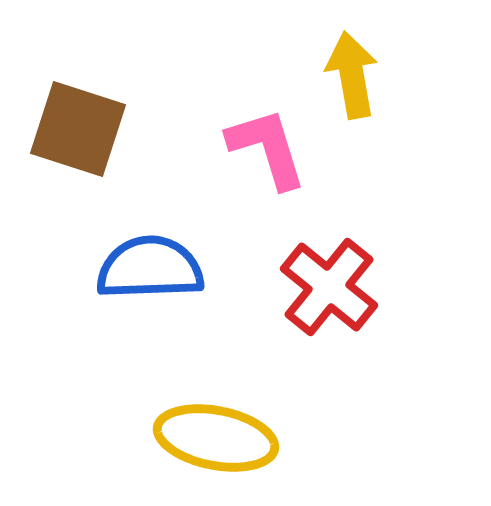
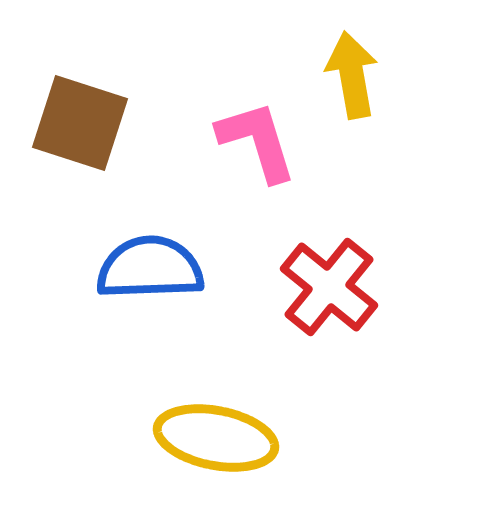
brown square: moved 2 px right, 6 px up
pink L-shape: moved 10 px left, 7 px up
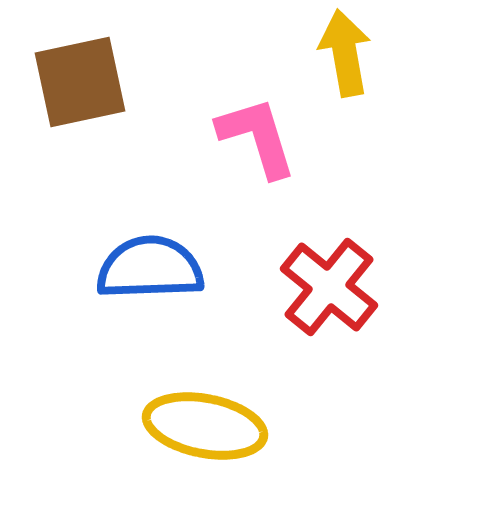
yellow arrow: moved 7 px left, 22 px up
brown square: moved 41 px up; rotated 30 degrees counterclockwise
pink L-shape: moved 4 px up
yellow ellipse: moved 11 px left, 12 px up
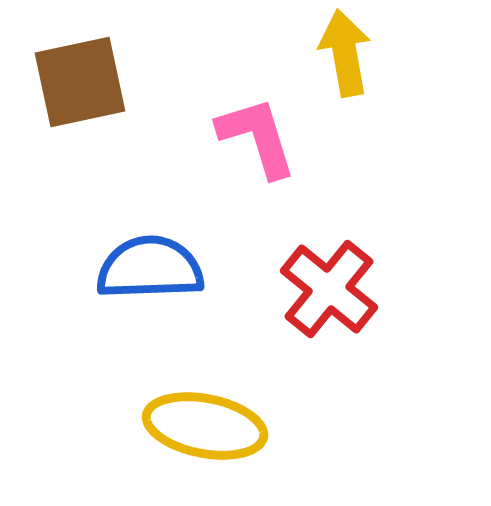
red cross: moved 2 px down
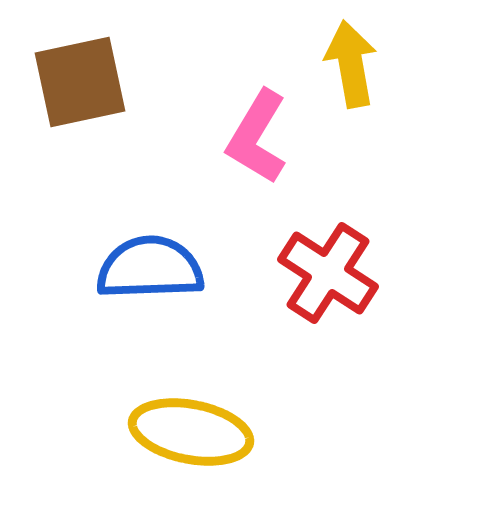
yellow arrow: moved 6 px right, 11 px down
pink L-shape: rotated 132 degrees counterclockwise
red cross: moved 1 px left, 16 px up; rotated 6 degrees counterclockwise
yellow ellipse: moved 14 px left, 6 px down
